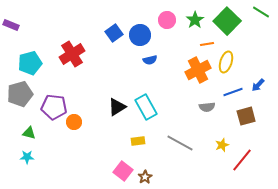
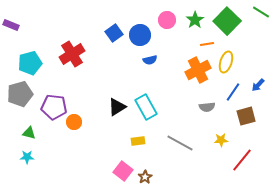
blue line: rotated 36 degrees counterclockwise
yellow star: moved 1 px left, 5 px up; rotated 16 degrees clockwise
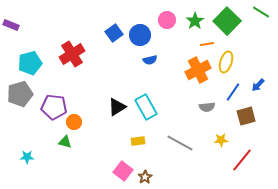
green star: moved 1 px down
green triangle: moved 36 px right, 9 px down
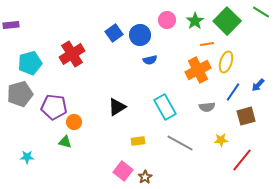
purple rectangle: rotated 28 degrees counterclockwise
cyan rectangle: moved 19 px right
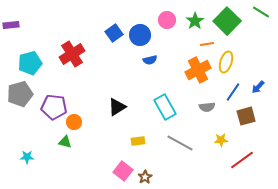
blue arrow: moved 2 px down
red line: rotated 15 degrees clockwise
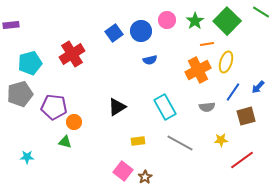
blue circle: moved 1 px right, 4 px up
